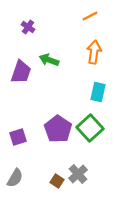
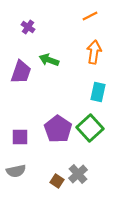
purple square: moved 2 px right; rotated 18 degrees clockwise
gray semicircle: moved 1 px right, 7 px up; rotated 48 degrees clockwise
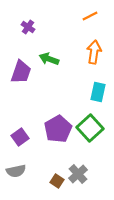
green arrow: moved 1 px up
purple pentagon: rotated 8 degrees clockwise
purple square: rotated 36 degrees counterclockwise
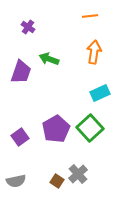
orange line: rotated 21 degrees clockwise
cyan rectangle: moved 2 px right, 1 px down; rotated 54 degrees clockwise
purple pentagon: moved 2 px left
gray semicircle: moved 10 px down
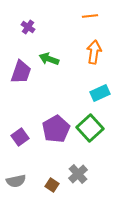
brown square: moved 5 px left, 4 px down
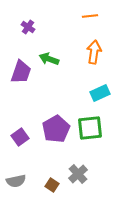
green square: rotated 36 degrees clockwise
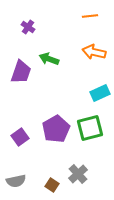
orange arrow: rotated 85 degrees counterclockwise
green square: rotated 8 degrees counterclockwise
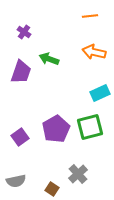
purple cross: moved 4 px left, 5 px down
green square: moved 1 px up
brown square: moved 4 px down
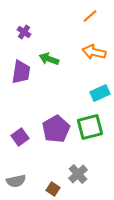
orange line: rotated 35 degrees counterclockwise
purple trapezoid: rotated 10 degrees counterclockwise
brown square: moved 1 px right
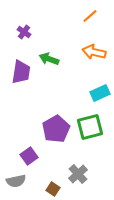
purple square: moved 9 px right, 19 px down
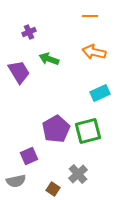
orange line: rotated 42 degrees clockwise
purple cross: moved 5 px right; rotated 32 degrees clockwise
purple trapezoid: moved 2 px left; rotated 40 degrees counterclockwise
green square: moved 2 px left, 4 px down
purple square: rotated 12 degrees clockwise
